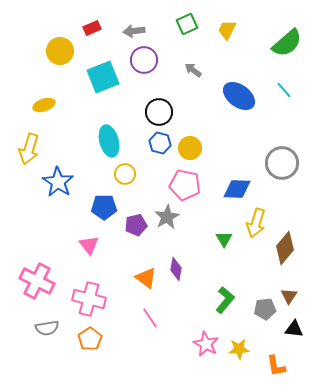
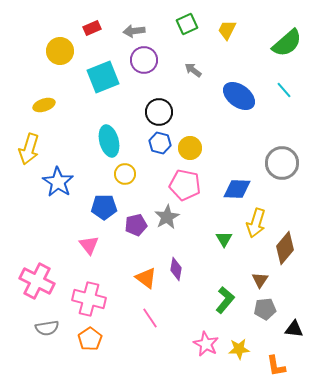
brown triangle at (289, 296): moved 29 px left, 16 px up
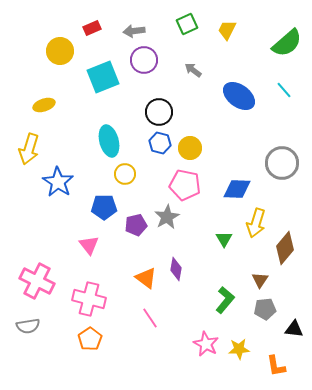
gray semicircle at (47, 328): moved 19 px left, 2 px up
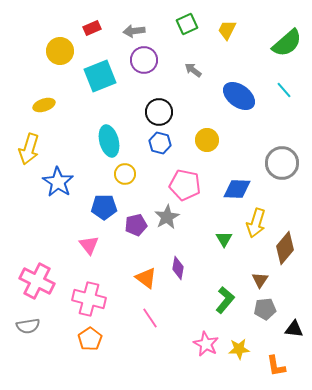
cyan square at (103, 77): moved 3 px left, 1 px up
yellow circle at (190, 148): moved 17 px right, 8 px up
purple diamond at (176, 269): moved 2 px right, 1 px up
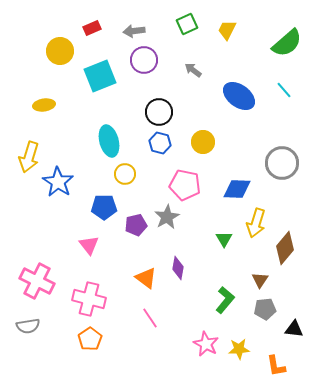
yellow ellipse at (44, 105): rotated 10 degrees clockwise
yellow circle at (207, 140): moved 4 px left, 2 px down
yellow arrow at (29, 149): moved 8 px down
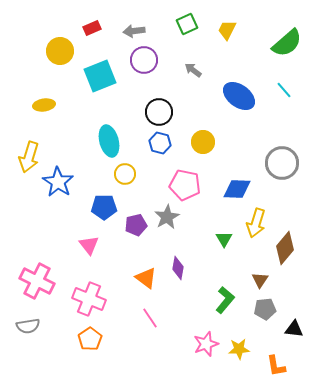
pink cross at (89, 299): rotated 8 degrees clockwise
pink star at (206, 344): rotated 25 degrees clockwise
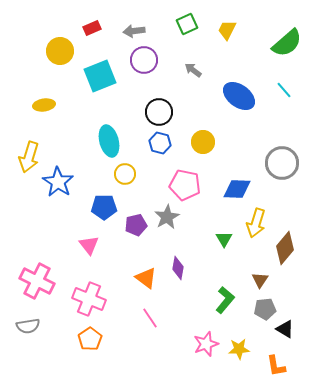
black triangle at (294, 329): moved 9 px left; rotated 24 degrees clockwise
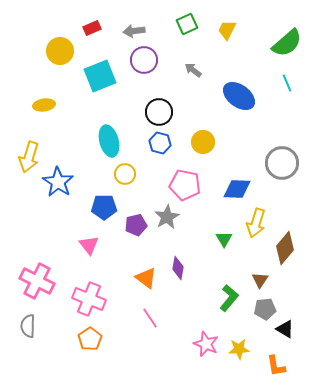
cyan line at (284, 90): moved 3 px right, 7 px up; rotated 18 degrees clockwise
green L-shape at (225, 300): moved 4 px right, 2 px up
gray semicircle at (28, 326): rotated 100 degrees clockwise
pink star at (206, 344): rotated 30 degrees counterclockwise
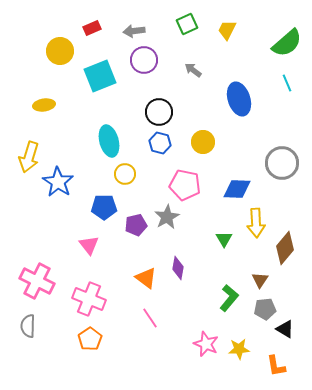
blue ellipse at (239, 96): moved 3 px down; rotated 36 degrees clockwise
yellow arrow at (256, 223): rotated 20 degrees counterclockwise
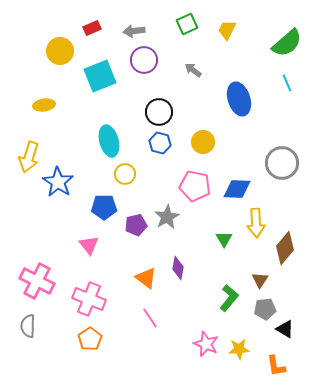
pink pentagon at (185, 185): moved 10 px right, 1 px down
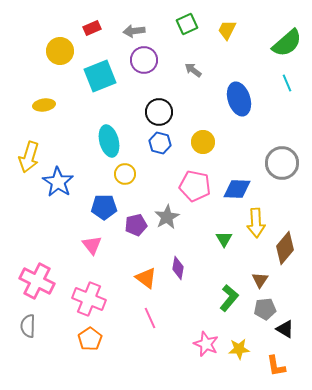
pink triangle at (89, 245): moved 3 px right
pink line at (150, 318): rotated 10 degrees clockwise
